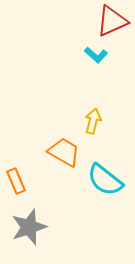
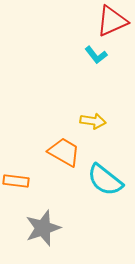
cyan L-shape: rotated 10 degrees clockwise
yellow arrow: rotated 85 degrees clockwise
orange rectangle: rotated 60 degrees counterclockwise
gray star: moved 14 px right, 1 px down
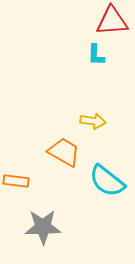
red triangle: rotated 20 degrees clockwise
cyan L-shape: rotated 40 degrees clockwise
cyan semicircle: moved 2 px right, 1 px down
gray star: moved 1 px up; rotated 18 degrees clockwise
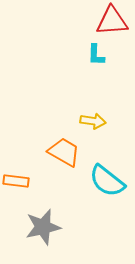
gray star: rotated 12 degrees counterclockwise
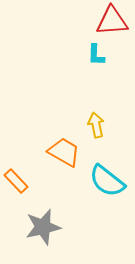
yellow arrow: moved 3 px right, 4 px down; rotated 110 degrees counterclockwise
orange rectangle: rotated 40 degrees clockwise
